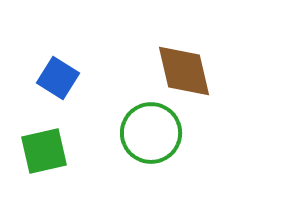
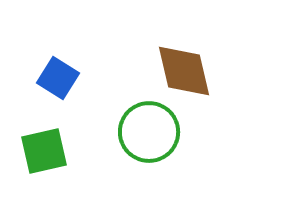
green circle: moved 2 px left, 1 px up
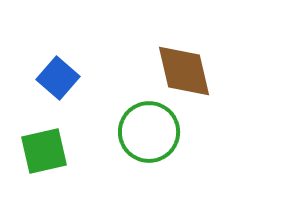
blue square: rotated 9 degrees clockwise
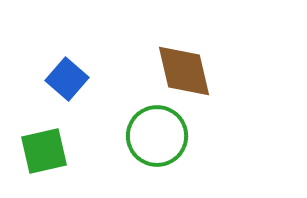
blue square: moved 9 px right, 1 px down
green circle: moved 8 px right, 4 px down
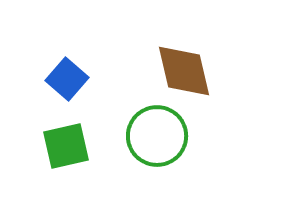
green square: moved 22 px right, 5 px up
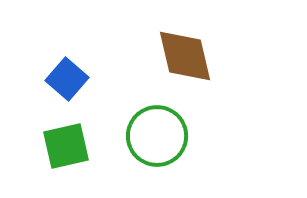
brown diamond: moved 1 px right, 15 px up
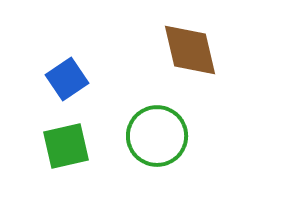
brown diamond: moved 5 px right, 6 px up
blue square: rotated 15 degrees clockwise
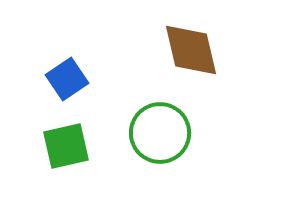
brown diamond: moved 1 px right
green circle: moved 3 px right, 3 px up
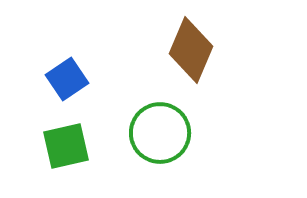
brown diamond: rotated 36 degrees clockwise
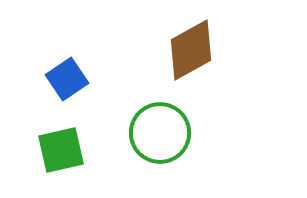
brown diamond: rotated 38 degrees clockwise
green square: moved 5 px left, 4 px down
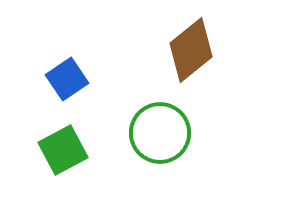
brown diamond: rotated 10 degrees counterclockwise
green square: moved 2 px right; rotated 15 degrees counterclockwise
